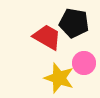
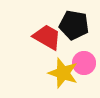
black pentagon: moved 2 px down
yellow star: moved 4 px right, 5 px up
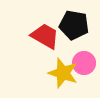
red trapezoid: moved 2 px left, 1 px up
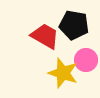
pink circle: moved 2 px right, 3 px up
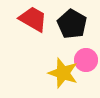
black pentagon: moved 2 px left, 1 px up; rotated 20 degrees clockwise
red trapezoid: moved 12 px left, 17 px up
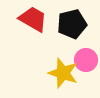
black pentagon: rotated 28 degrees clockwise
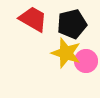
pink circle: moved 1 px down
yellow star: moved 3 px right, 20 px up
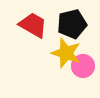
red trapezoid: moved 6 px down
pink circle: moved 3 px left, 5 px down
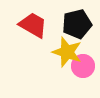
black pentagon: moved 5 px right
yellow star: moved 1 px right, 1 px up
